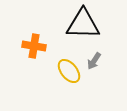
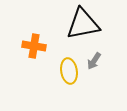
black triangle: rotated 12 degrees counterclockwise
yellow ellipse: rotated 30 degrees clockwise
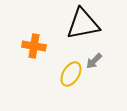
gray arrow: rotated 12 degrees clockwise
yellow ellipse: moved 2 px right, 3 px down; rotated 40 degrees clockwise
